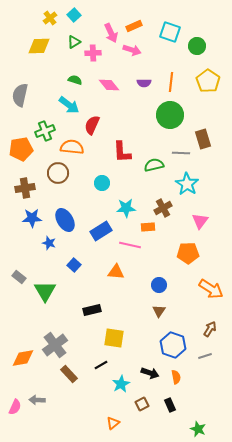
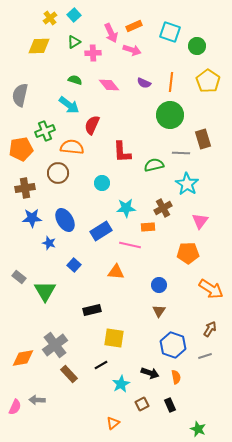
purple semicircle at (144, 83): rotated 24 degrees clockwise
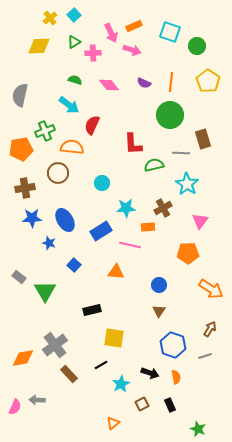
red L-shape at (122, 152): moved 11 px right, 8 px up
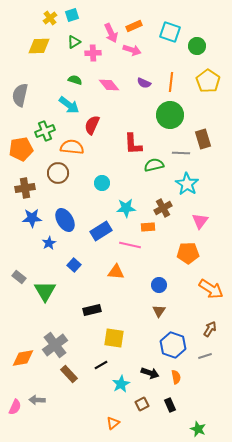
cyan square at (74, 15): moved 2 px left; rotated 24 degrees clockwise
blue star at (49, 243): rotated 24 degrees clockwise
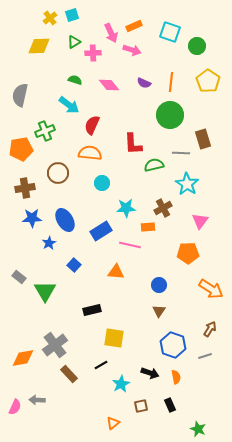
orange semicircle at (72, 147): moved 18 px right, 6 px down
brown square at (142, 404): moved 1 px left, 2 px down; rotated 16 degrees clockwise
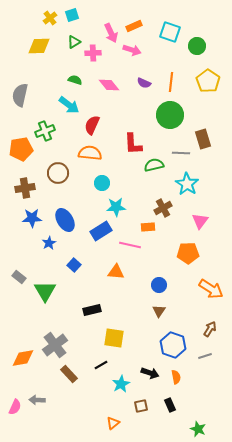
cyan star at (126, 208): moved 10 px left, 1 px up
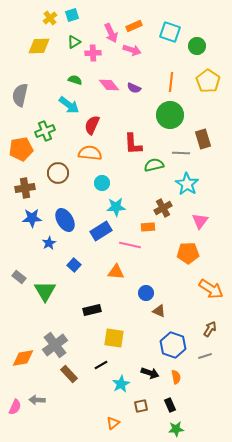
purple semicircle at (144, 83): moved 10 px left, 5 px down
blue circle at (159, 285): moved 13 px left, 8 px down
brown triangle at (159, 311): rotated 40 degrees counterclockwise
green star at (198, 429): moved 22 px left; rotated 28 degrees counterclockwise
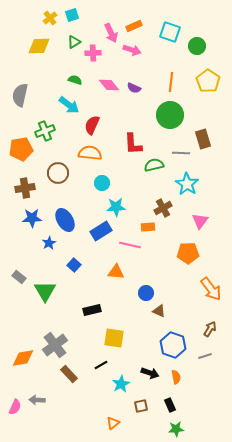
orange arrow at (211, 289): rotated 20 degrees clockwise
